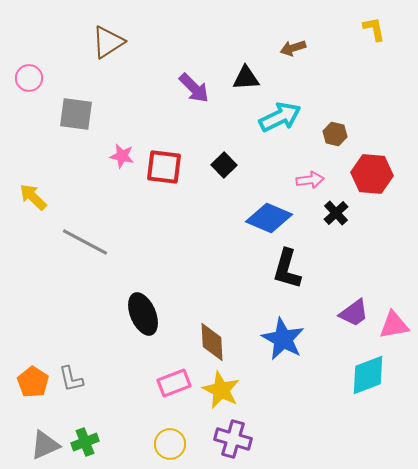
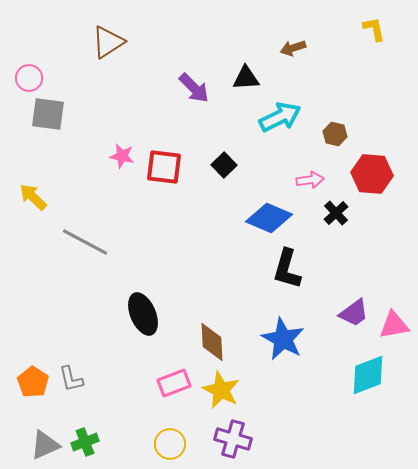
gray square: moved 28 px left
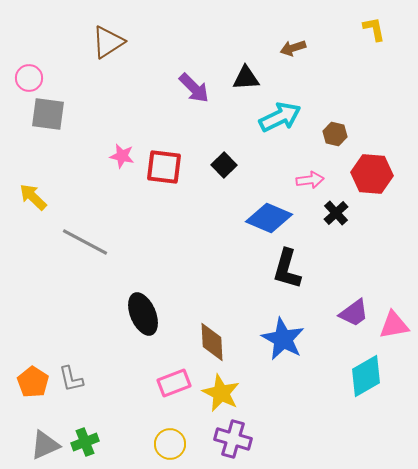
cyan diamond: moved 2 px left, 1 px down; rotated 9 degrees counterclockwise
yellow star: moved 3 px down
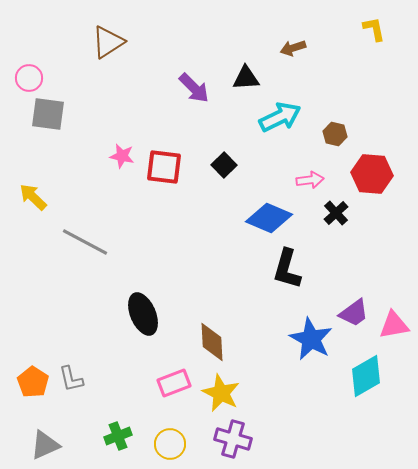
blue star: moved 28 px right
green cross: moved 33 px right, 6 px up
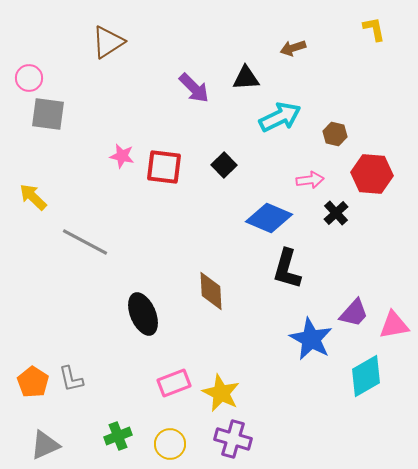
purple trapezoid: rotated 12 degrees counterclockwise
brown diamond: moved 1 px left, 51 px up
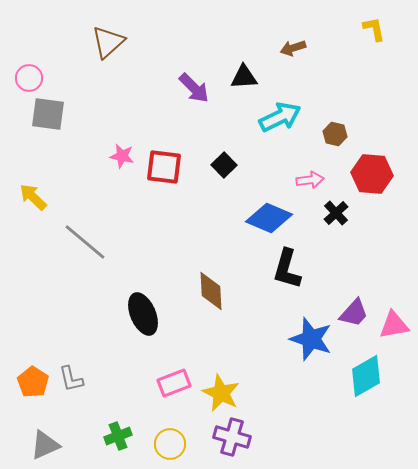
brown triangle: rotated 9 degrees counterclockwise
black triangle: moved 2 px left, 1 px up
gray line: rotated 12 degrees clockwise
blue star: rotated 9 degrees counterclockwise
purple cross: moved 1 px left, 2 px up
